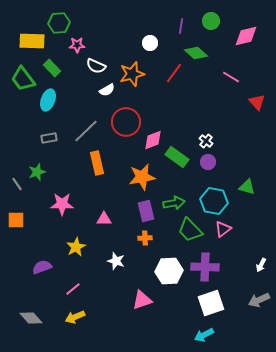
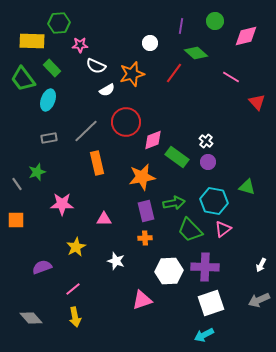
green circle at (211, 21): moved 4 px right
pink star at (77, 45): moved 3 px right
yellow arrow at (75, 317): rotated 78 degrees counterclockwise
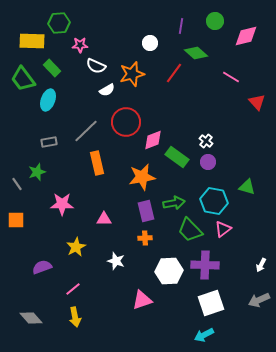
gray rectangle at (49, 138): moved 4 px down
purple cross at (205, 267): moved 2 px up
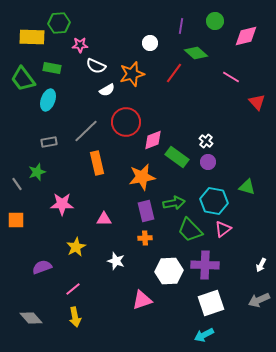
yellow rectangle at (32, 41): moved 4 px up
green rectangle at (52, 68): rotated 36 degrees counterclockwise
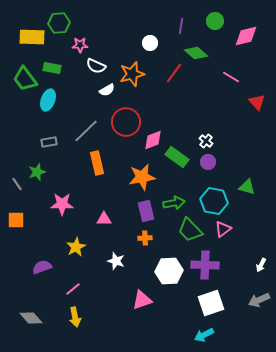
green trapezoid at (23, 79): moved 2 px right
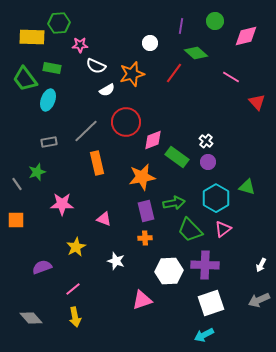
cyan hexagon at (214, 201): moved 2 px right, 3 px up; rotated 20 degrees clockwise
pink triangle at (104, 219): rotated 21 degrees clockwise
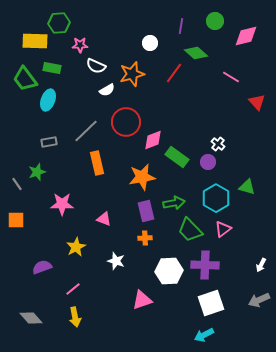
yellow rectangle at (32, 37): moved 3 px right, 4 px down
white cross at (206, 141): moved 12 px right, 3 px down
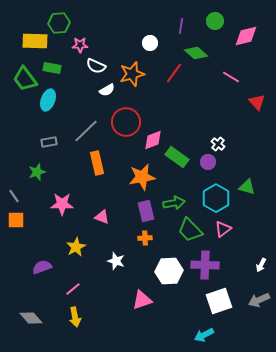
gray line at (17, 184): moved 3 px left, 12 px down
pink triangle at (104, 219): moved 2 px left, 2 px up
white square at (211, 303): moved 8 px right, 2 px up
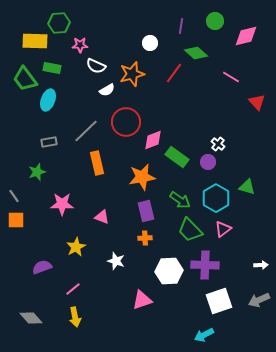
green arrow at (174, 203): moved 6 px right, 3 px up; rotated 45 degrees clockwise
white arrow at (261, 265): rotated 120 degrees counterclockwise
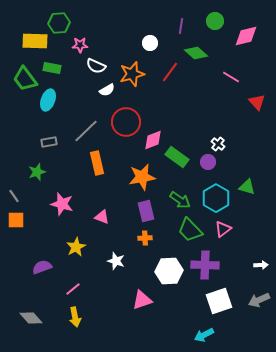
red line at (174, 73): moved 4 px left, 1 px up
pink star at (62, 204): rotated 15 degrees clockwise
